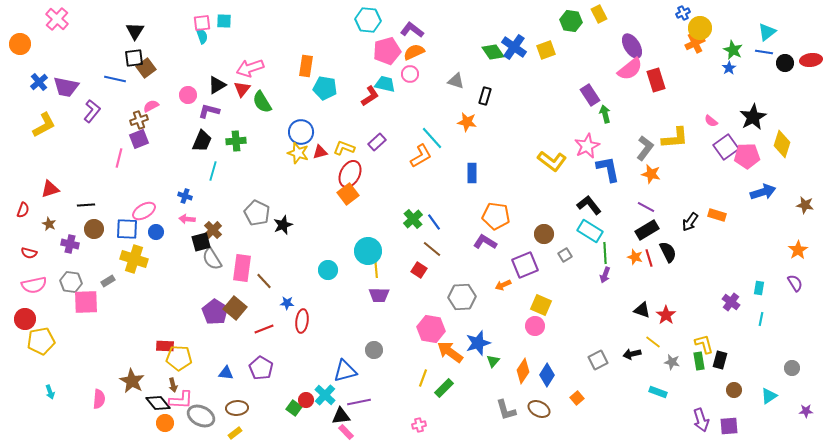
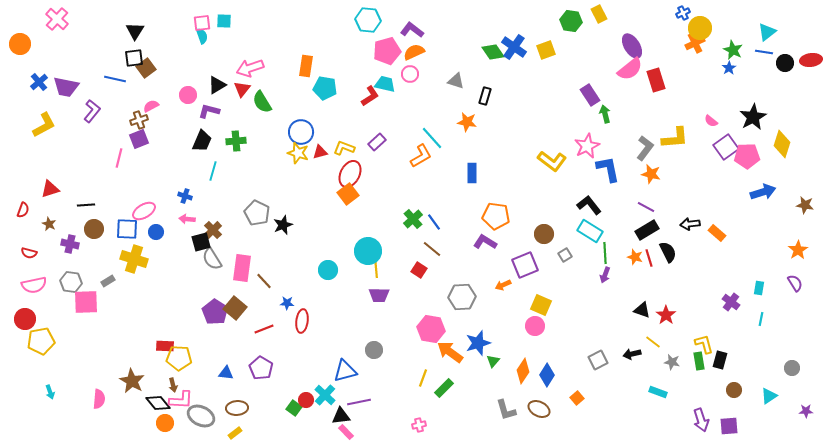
orange rectangle at (717, 215): moved 18 px down; rotated 24 degrees clockwise
black arrow at (690, 222): moved 2 px down; rotated 48 degrees clockwise
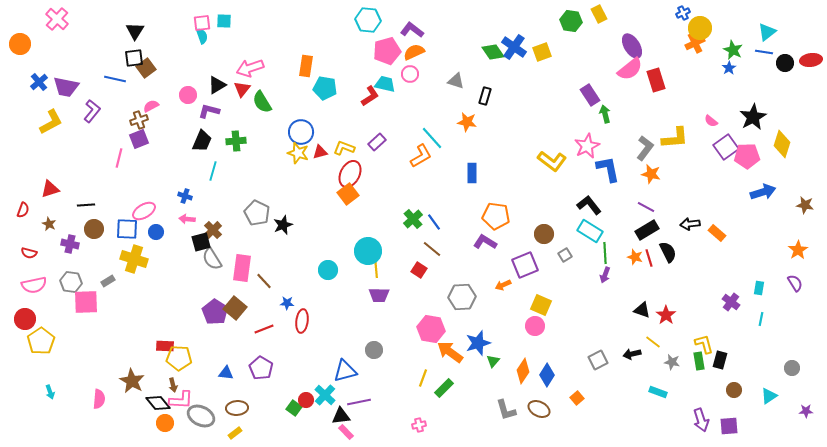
yellow square at (546, 50): moved 4 px left, 2 px down
yellow L-shape at (44, 125): moved 7 px right, 3 px up
yellow pentagon at (41, 341): rotated 24 degrees counterclockwise
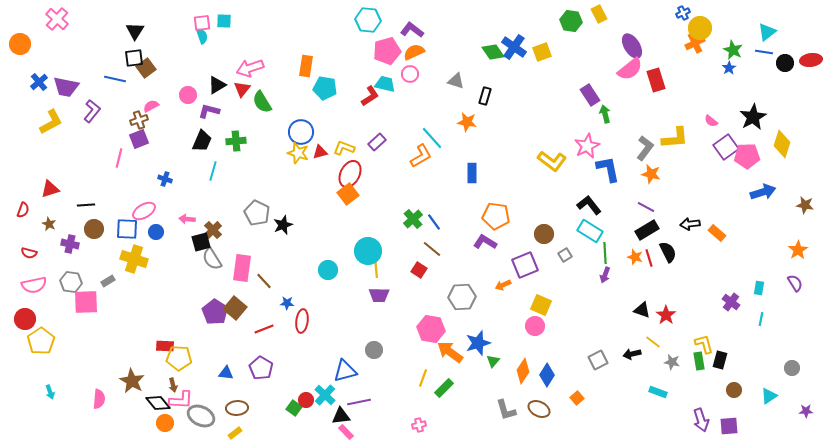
blue cross at (185, 196): moved 20 px left, 17 px up
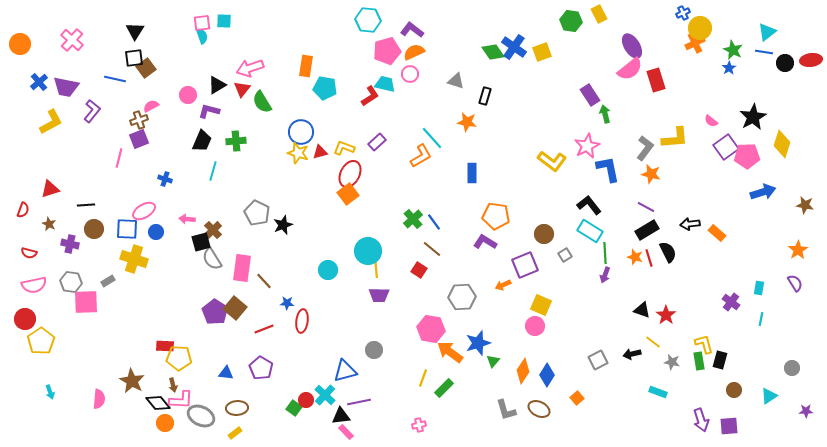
pink cross at (57, 19): moved 15 px right, 21 px down
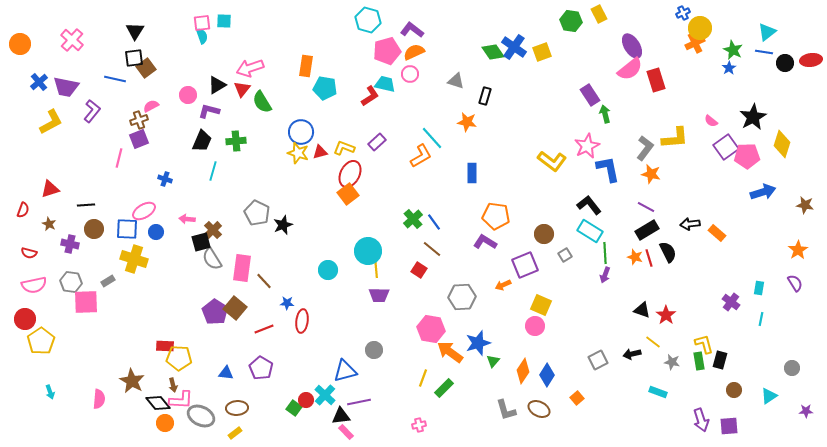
cyan hexagon at (368, 20): rotated 10 degrees clockwise
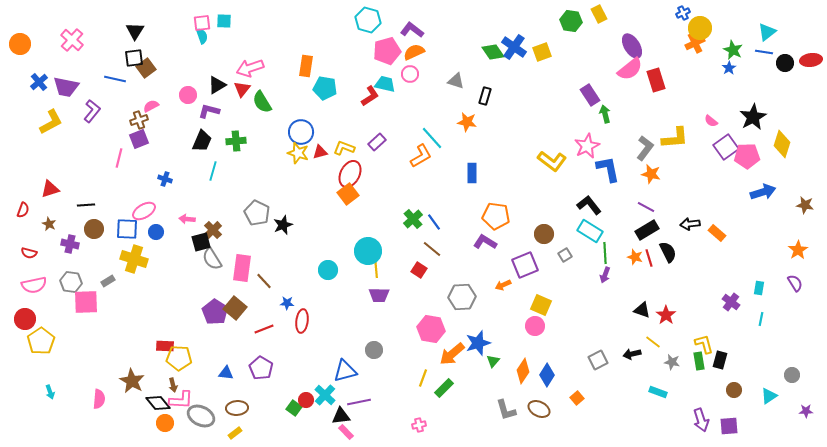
orange arrow at (450, 352): moved 2 px right, 2 px down; rotated 76 degrees counterclockwise
gray circle at (792, 368): moved 7 px down
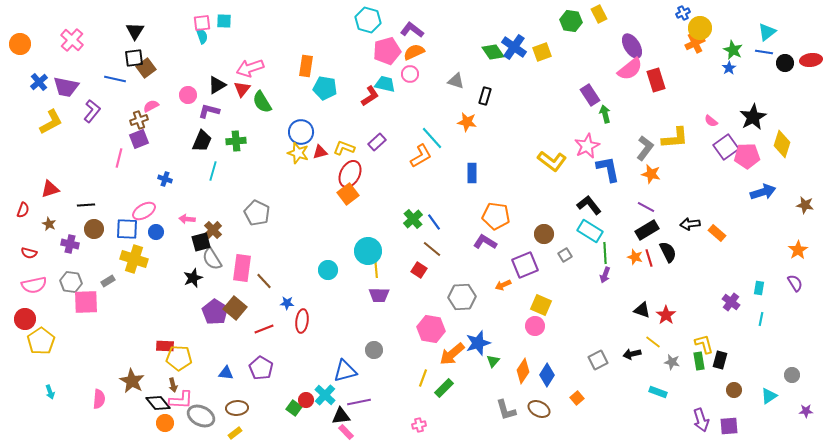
black star at (283, 225): moved 90 px left, 53 px down
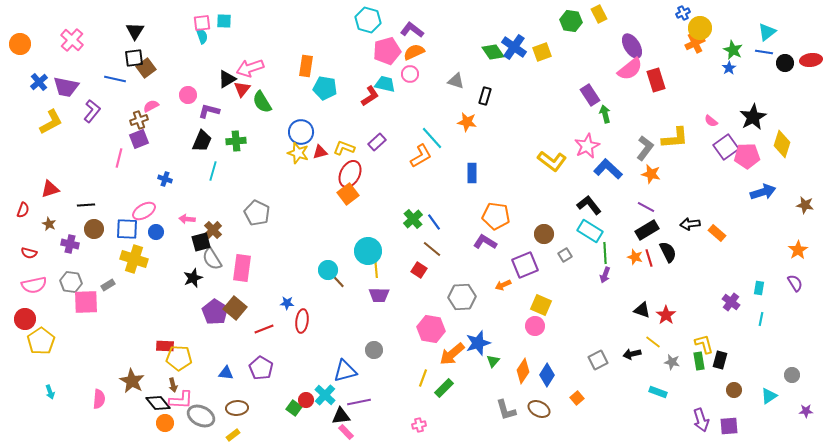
black triangle at (217, 85): moved 10 px right, 6 px up
blue L-shape at (608, 169): rotated 36 degrees counterclockwise
gray rectangle at (108, 281): moved 4 px down
brown line at (264, 281): moved 73 px right, 1 px up
yellow rectangle at (235, 433): moved 2 px left, 2 px down
